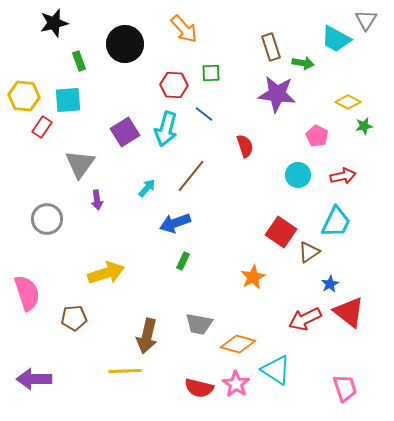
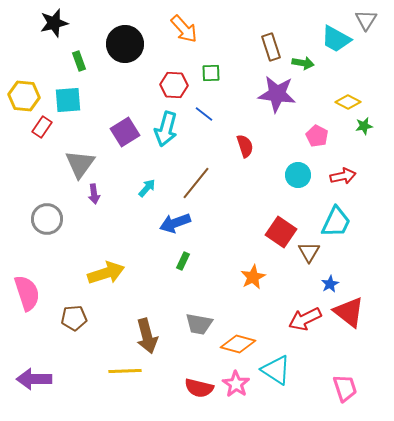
brown line at (191, 176): moved 5 px right, 7 px down
purple arrow at (97, 200): moved 3 px left, 6 px up
brown triangle at (309, 252): rotated 25 degrees counterclockwise
brown arrow at (147, 336): rotated 28 degrees counterclockwise
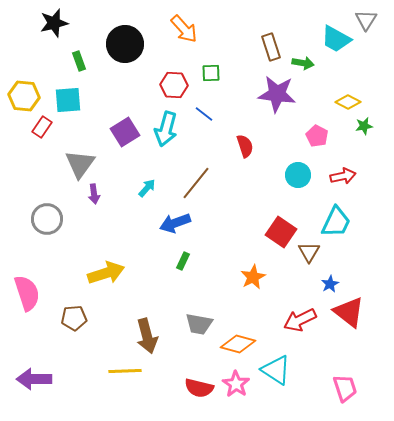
red arrow at (305, 319): moved 5 px left, 1 px down
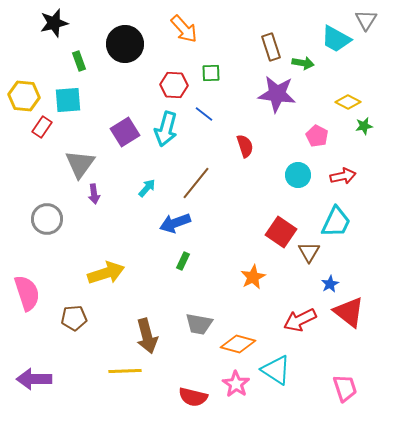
red semicircle at (199, 388): moved 6 px left, 9 px down
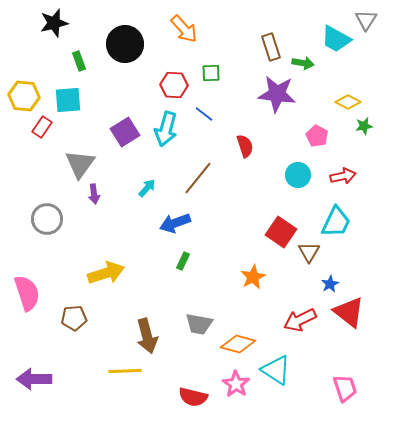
brown line at (196, 183): moved 2 px right, 5 px up
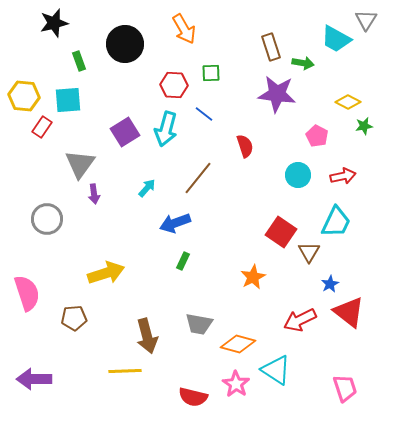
orange arrow at (184, 29): rotated 12 degrees clockwise
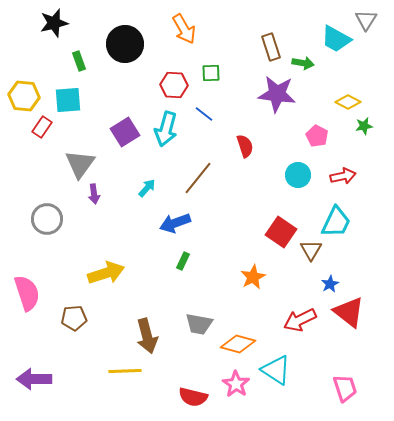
brown triangle at (309, 252): moved 2 px right, 2 px up
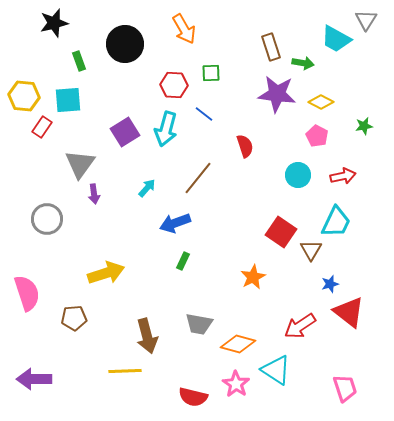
yellow diamond at (348, 102): moved 27 px left
blue star at (330, 284): rotated 12 degrees clockwise
red arrow at (300, 320): moved 6 px down; rotated 8 degrees counterclockwise
